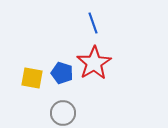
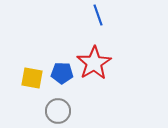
blue line: moved 5 px right, 8 px up
blue pentagon: rotated 15 degrees counterclockwise
gray circle: moved 5 px left, 2 px up
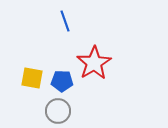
blue line: moved 33 px left, 6 px down
blue pentagon: moved 8 px down
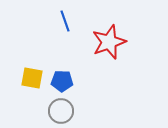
red star: moved 15 px right, 21 px up; rotated 12 degrees clockwise
gray circle: moved 3 px right
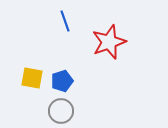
blue pentagon: rotated 20 degrees counterclockwise
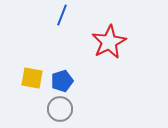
blue line: moved 3 px left, 6 px up; rotated 40 degrees clockwise
red star: rotated 8 degrees counterclockwise
gray circle: moved 1 px left, 2 px up
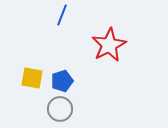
red star: moved 3 px down
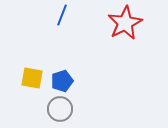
red star: moved 16 px right, 22 px up
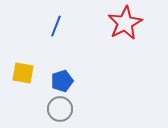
blue line: moved 6 px left, 11 px down
yellow square: moved 9 px left, 5 px up
